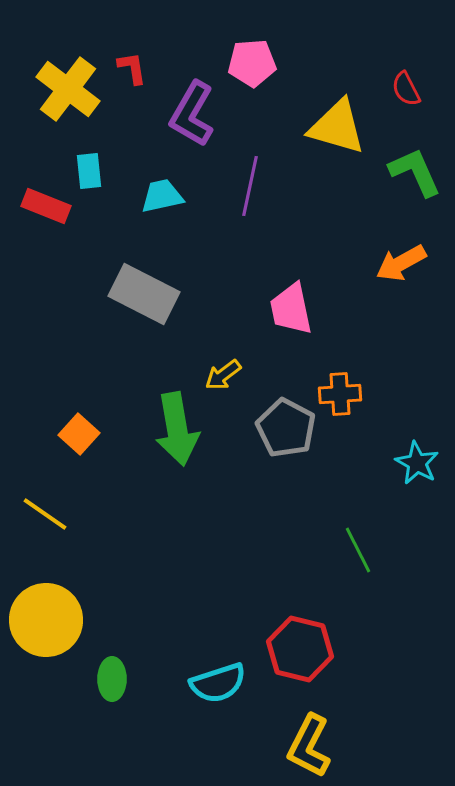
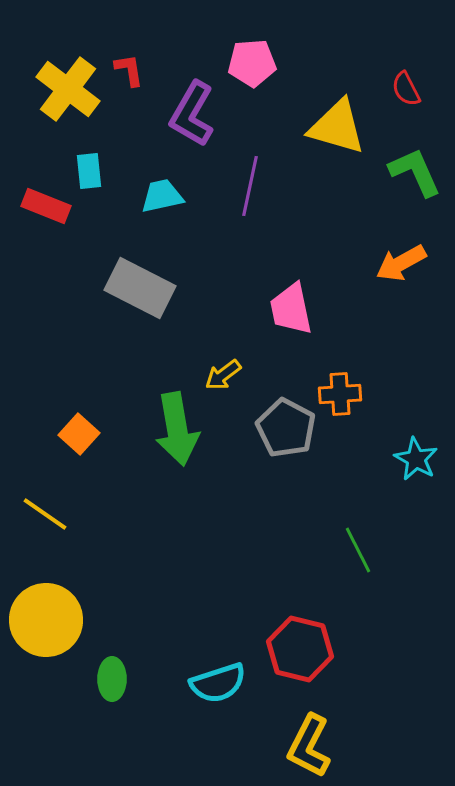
red L-shape: moved 3 px left, 2 px down
gray rectangle: moved 4 px left, 6 px up
cyan star: moved 1 px left, 4 px up
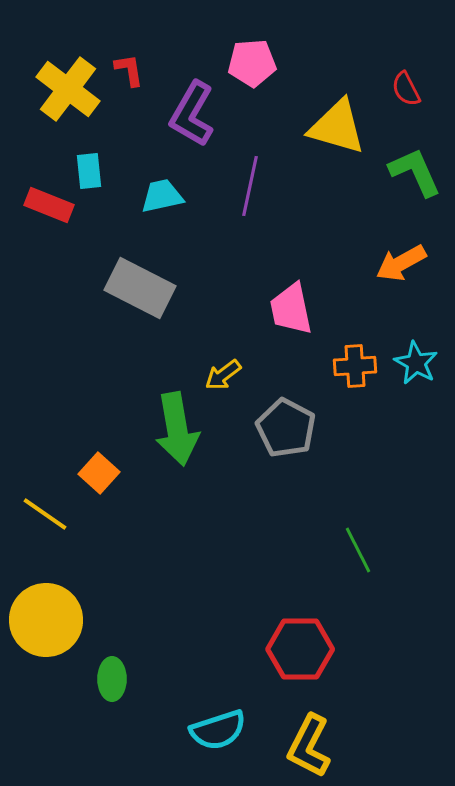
red rectangle: moved 3 px right, 1 px up
orange cross: moved 15 px right, 28 px up
orange square: moved 20 px right, 39 px down
cyan star: moved 96 px up
red hexagon: rotated 14 degrees counterclockwise
cyan semicircle: moved 47 px down
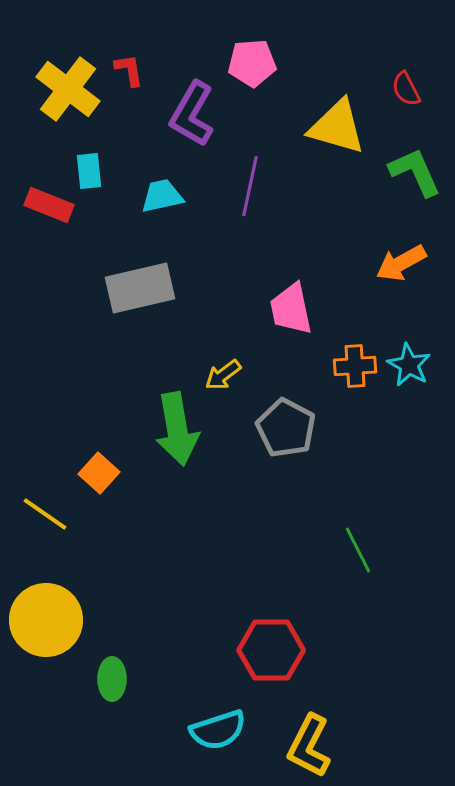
gray rectangle: rotated 40 degrees counterclockwise
cyan star: moved 7 px left, 2 px down
red hexagon: moved 29 px left, 1 px down
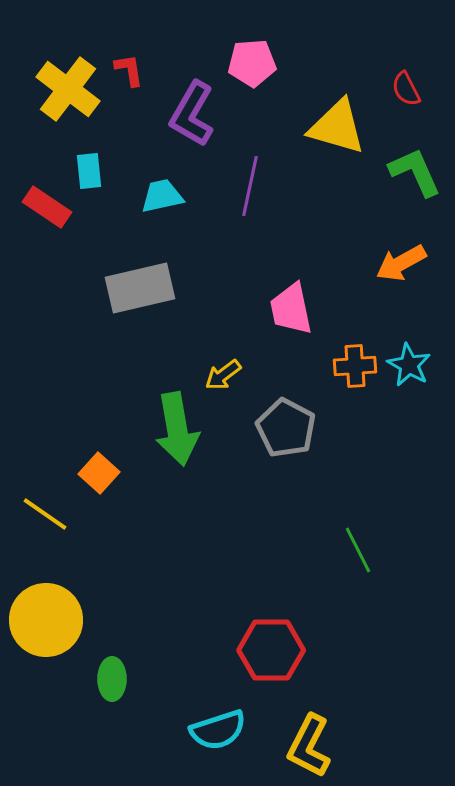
red rectangle: moved 2 px left, 2 px down; rotated 12 degrees clockwise
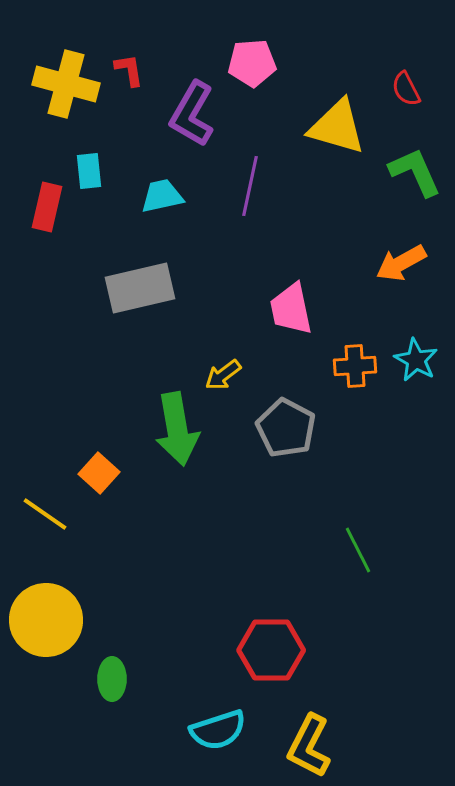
yellow cross: moved 2 px left, 5 px up; rotated 22 degrees counterclockwise
red rectangle: rotated 69 degrees clockwise
cyan star: moved 7 px right, 5 px up
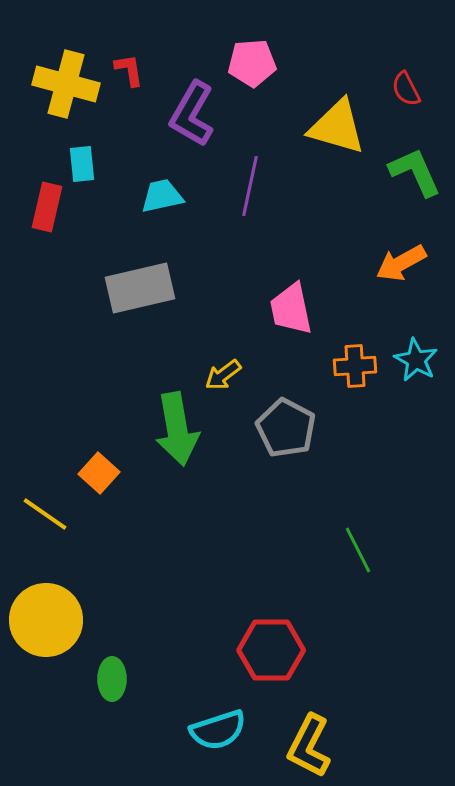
cyan rectangle: moved 7 px left, 7 px up
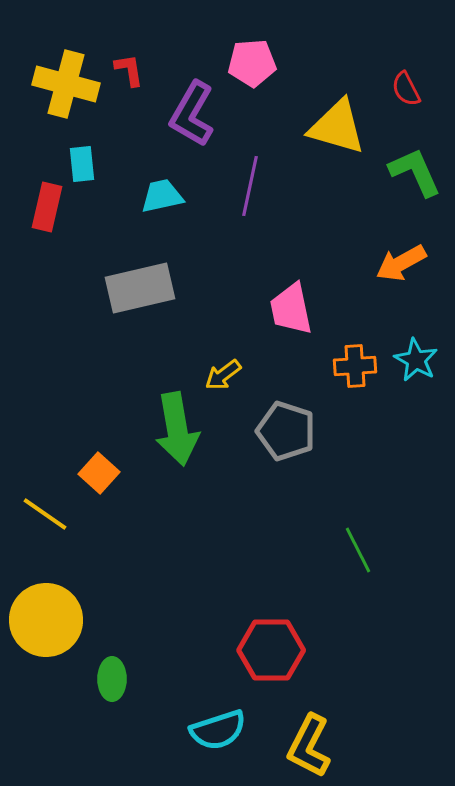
gray pentagon: moved 3 px down; rotated 10 degrees counterclockwise
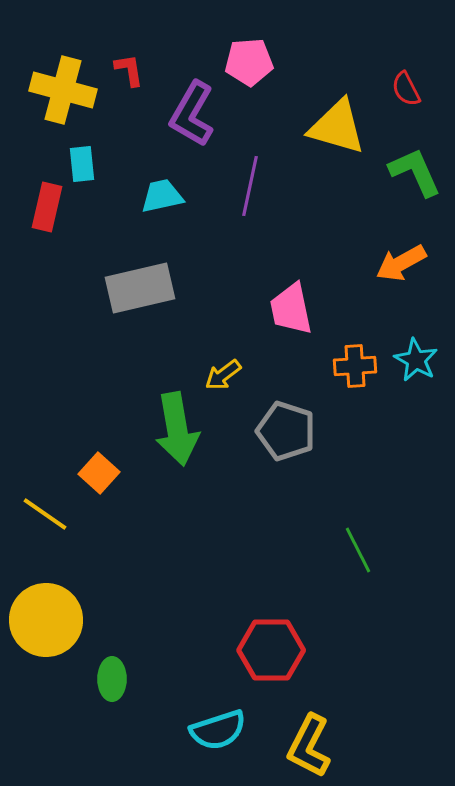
pink pentagon: moved 3 px left, 1 px up
yellow cross: moved 3 px left, 6 px down
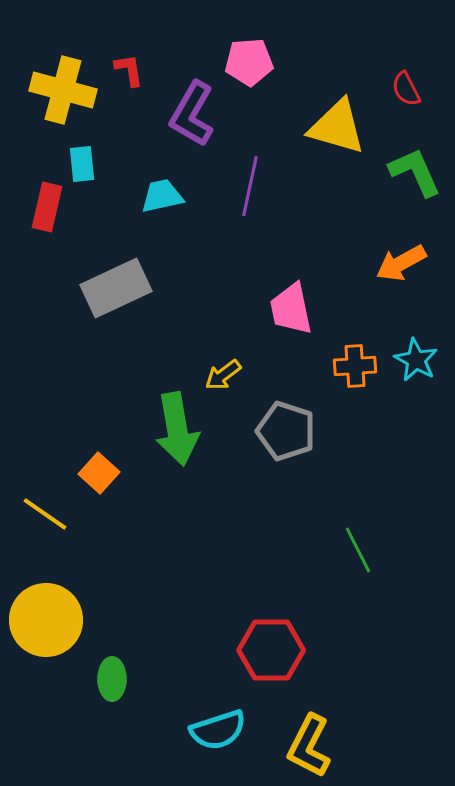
gray rectangle: moved 24 px left; rotated 12 degrees counterclockwise
